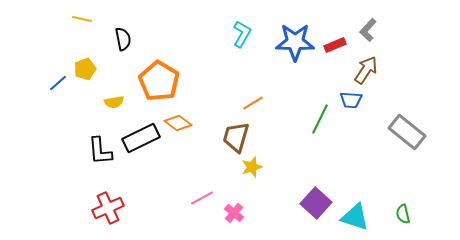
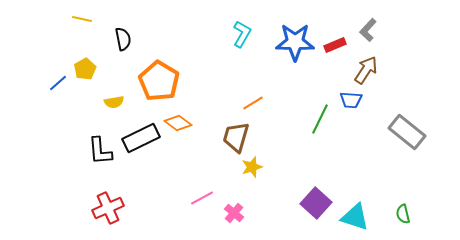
yellow pentagon: rotated 10 degrees counterclockwise
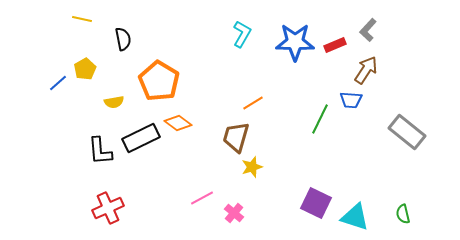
purple square: rotated 16 degrees counterclockwise
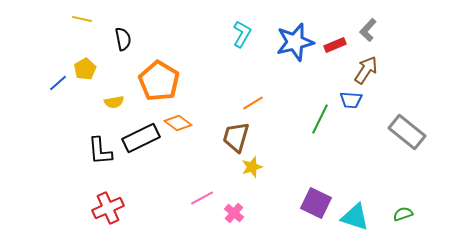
blue star: rotated 15 degrees counterclockwise
green semicircle: rotated 84 degrees clockwise
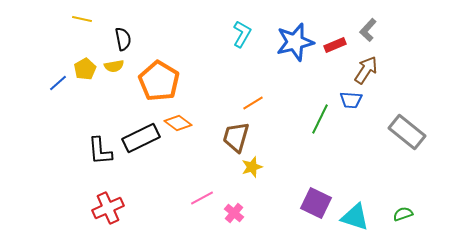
yellow semicircle: moved 36 px up
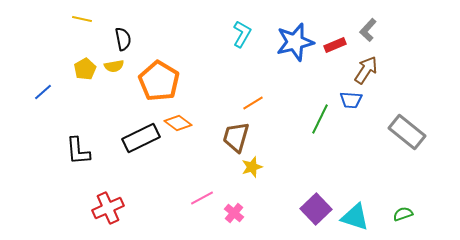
blue line: moved 15 px left, 9 px down
black L-shape: moved 22 px left
purple square: moved 6 px down; rotated 20 degrees clockwise
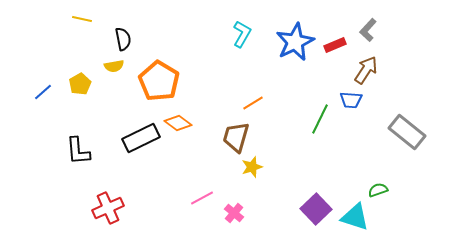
blue star: rotated 12 degrees counterclockwise
yellow pentagon: moved 5 px left, 15 px down
green semicircle: moved 25 px left, 24 px up
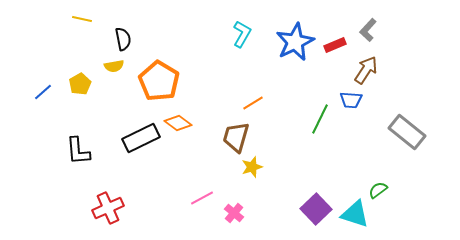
green semicircle: rotated 18 degrees counterclockwise
cyan triangle: moved 3 px up
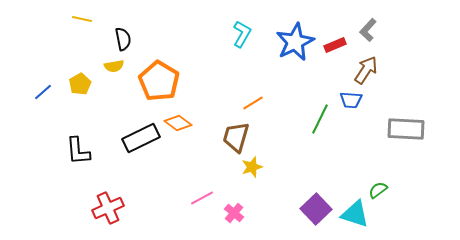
gray rectangle: moved 1 px left, 3 px up; rotated 36 degrees counterclockwise
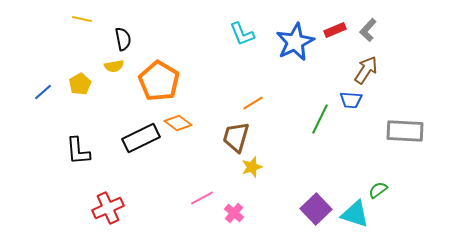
cyan L-shape: rotated 128 degrees clockwise
red rectangle: moved 15 px up
gray rectangle: moved 1 px left, 2 px down
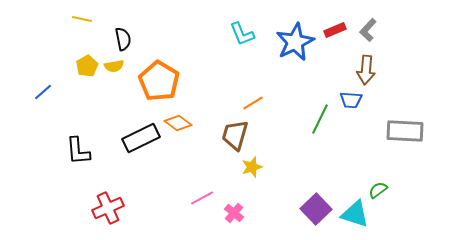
brown arrow: rotated 152 degrees clockwise
yellow pentagon: moved 7 px right, 18 px up
brown trapezoid: moved 1 px left, 2 px up
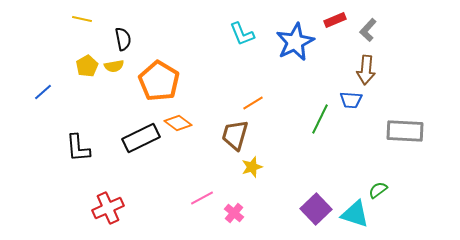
red rectangle: moved 10 px up
black L-shape: moved 3 px up
